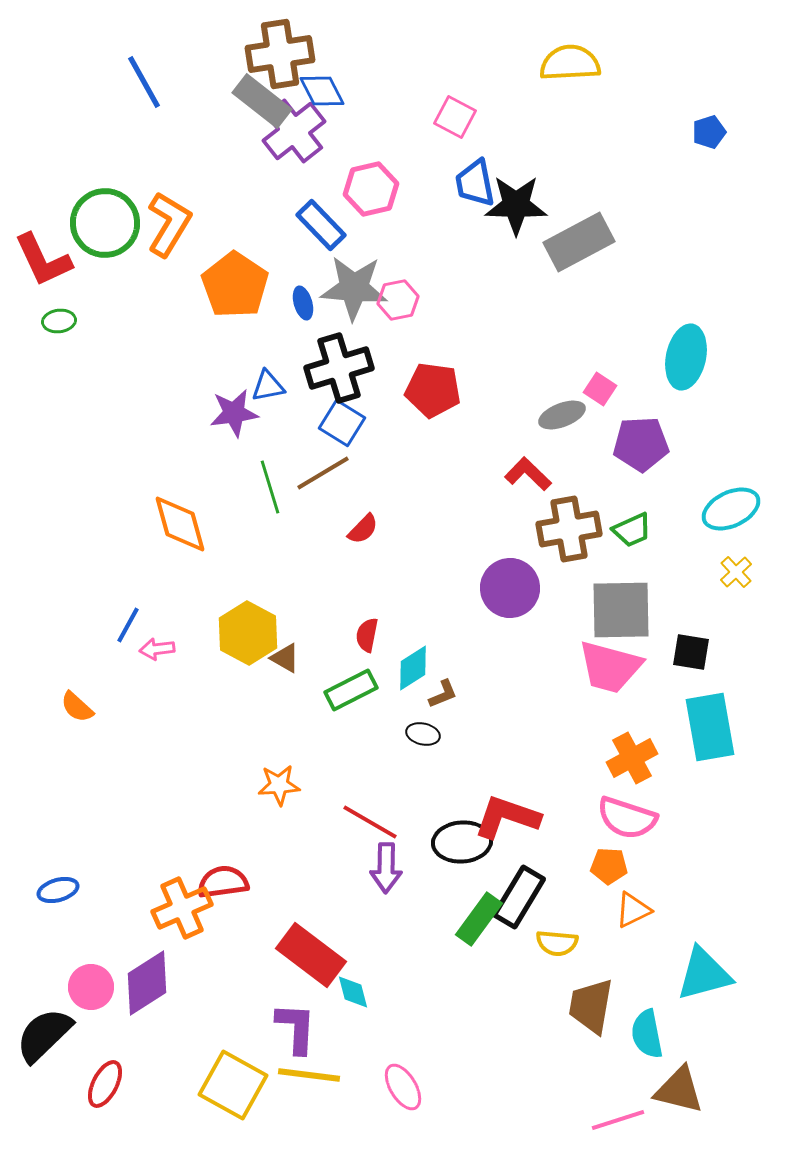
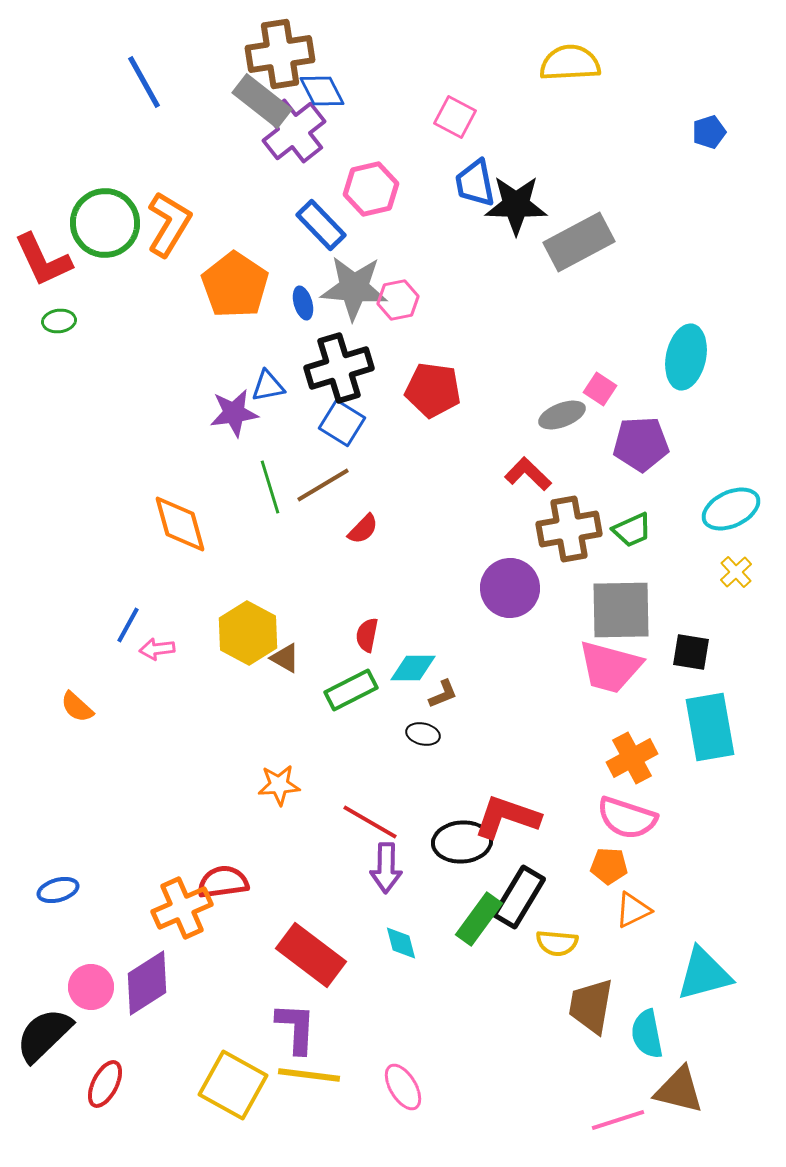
brown line at (323, 473): moved 12 px down
cyan diamond at (413, 668): rotated 33 degrees clockwise
cyan diamond at (353, 992): moved 48 px right, 49 px up
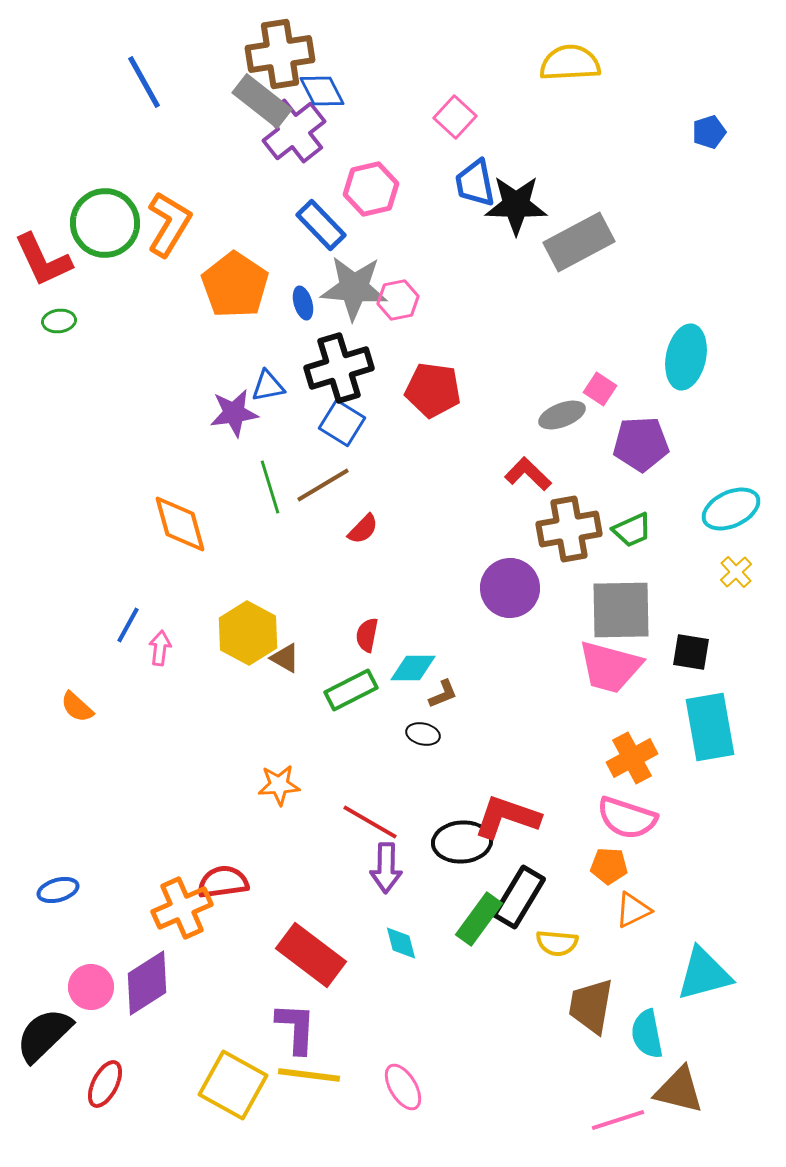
pink square at (455, 117): rotated 15 degrees clockwise
pink arrow at (157, 649): moved 3 px right, 1 px up; rotated 104 degrees clockwise
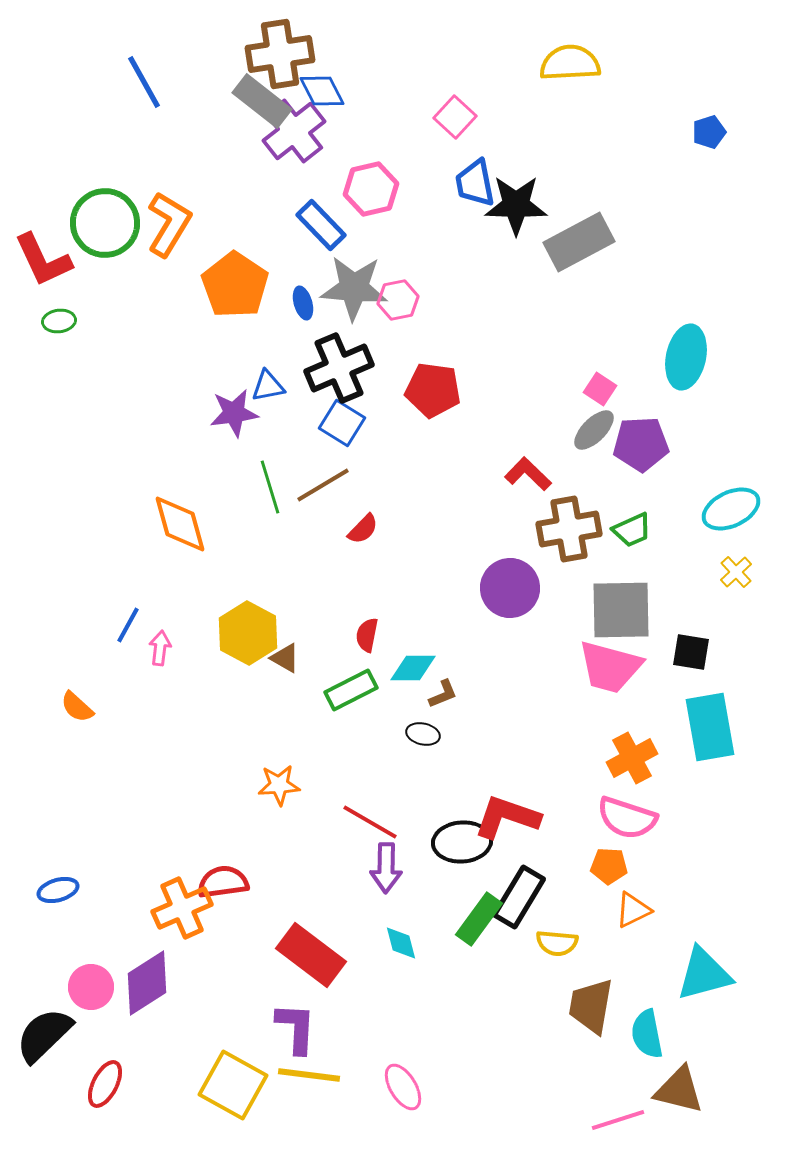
black cross at (339, 368): rotated 6 degrees counterclockwise
gray ellipse at (562, 415): moved 32 px right, 15 px down; rotated 24 degrees counterclockwise
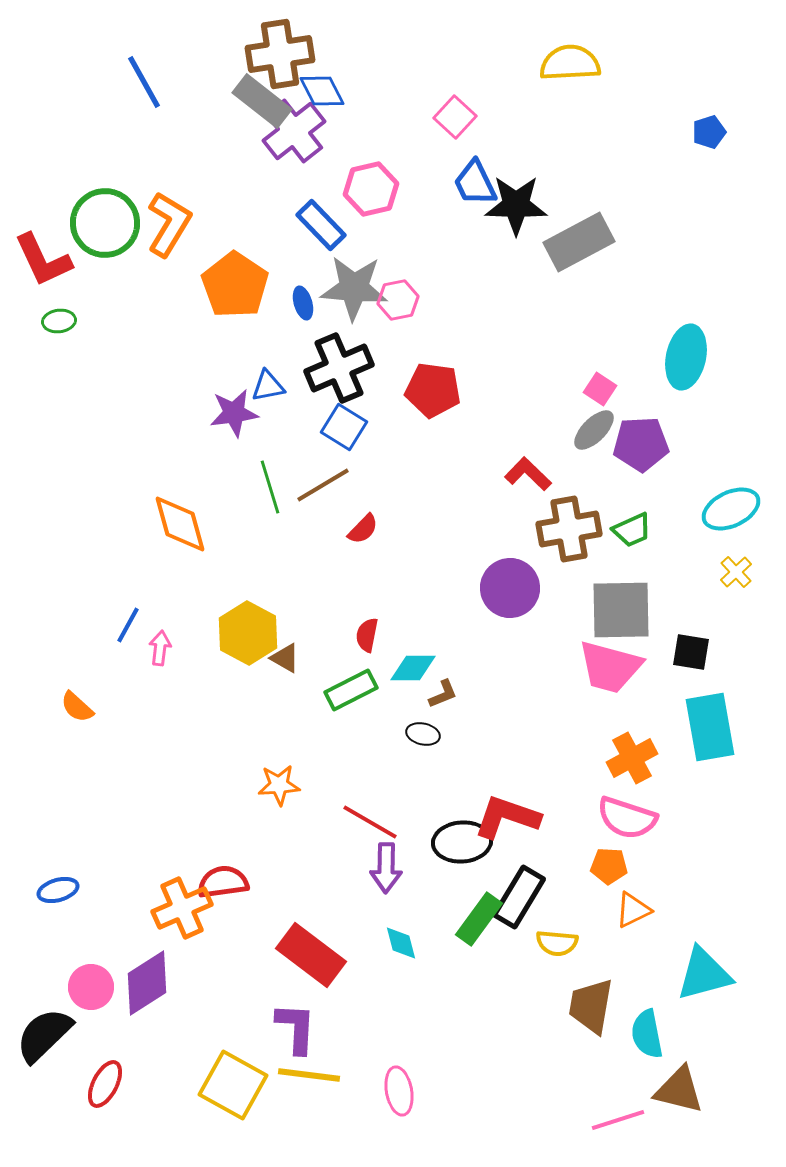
blue trapezoid at (475, 183): rotated 15 degrees counterclockwise
blue square at (342, 423): moved 2 px right, 4 px down
pink ellipse at (403, 1087): moved 4 px left, 4 px down; rotated 21 degrees clockwise
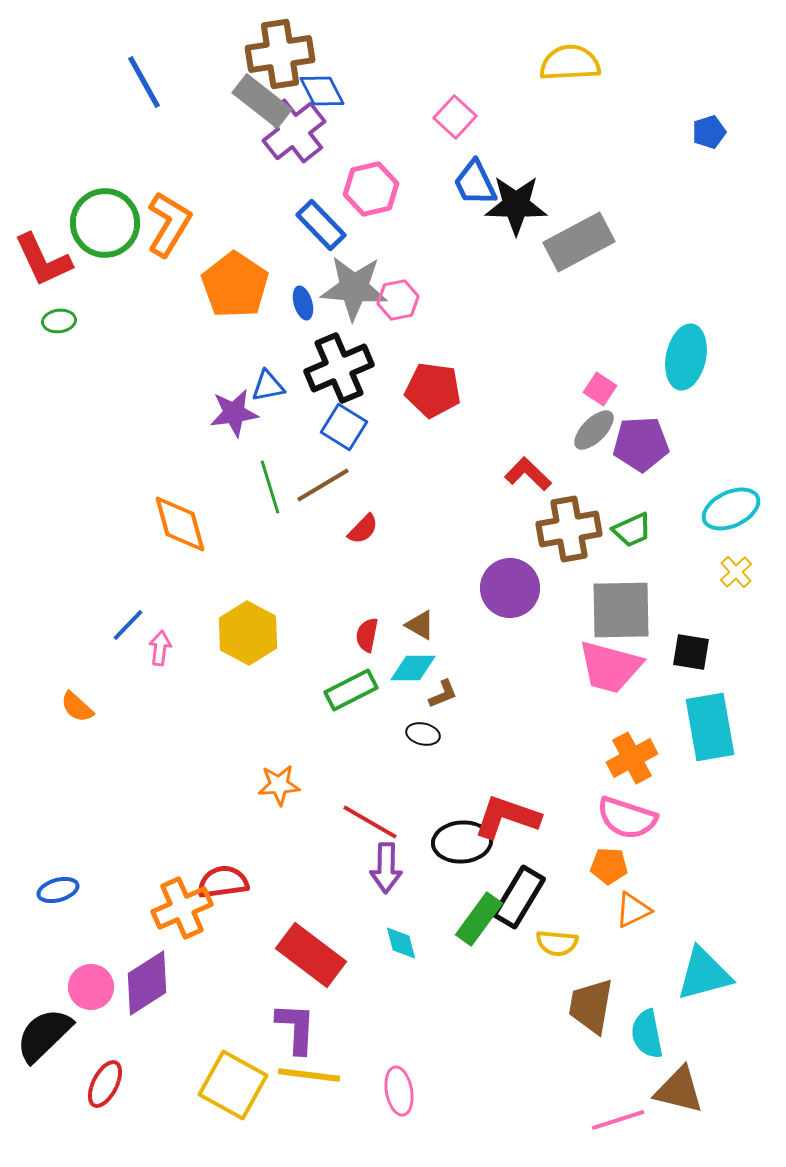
blue line at (128, 625): rotated 15 degrees clockwise
brown triangle at (285, 658): moved 135 px right, 33 px up
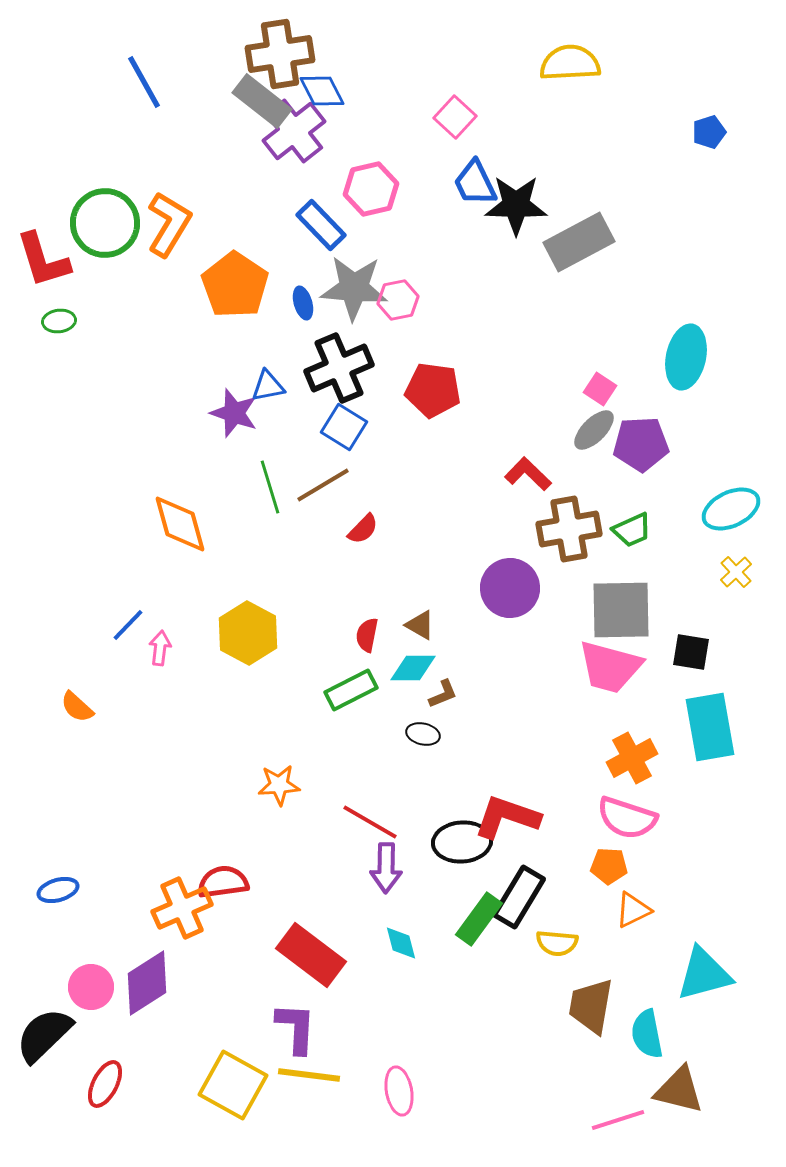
red L-shape at (43, 260): rotated 8 degrees clockwise
purple star at (234, 413): rotated 27 degrees clockwise
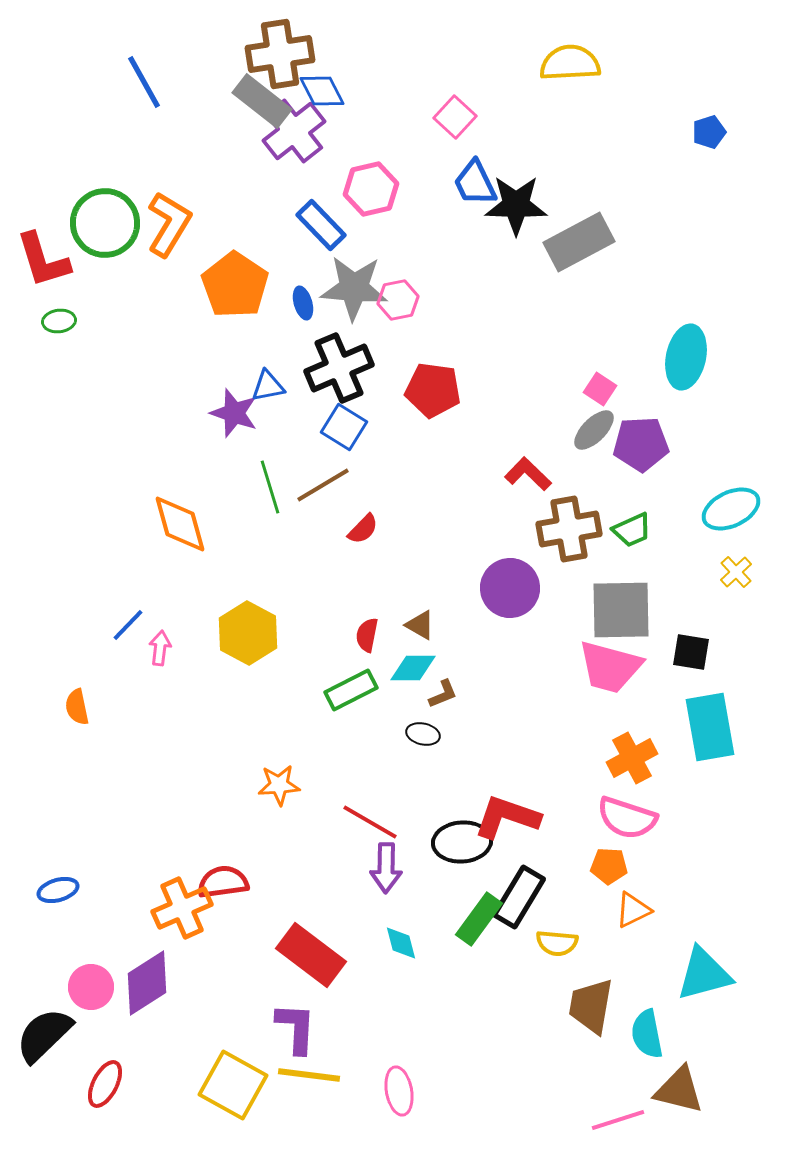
orange semicircle at (77, 707): rotated 36 degrees clockwise
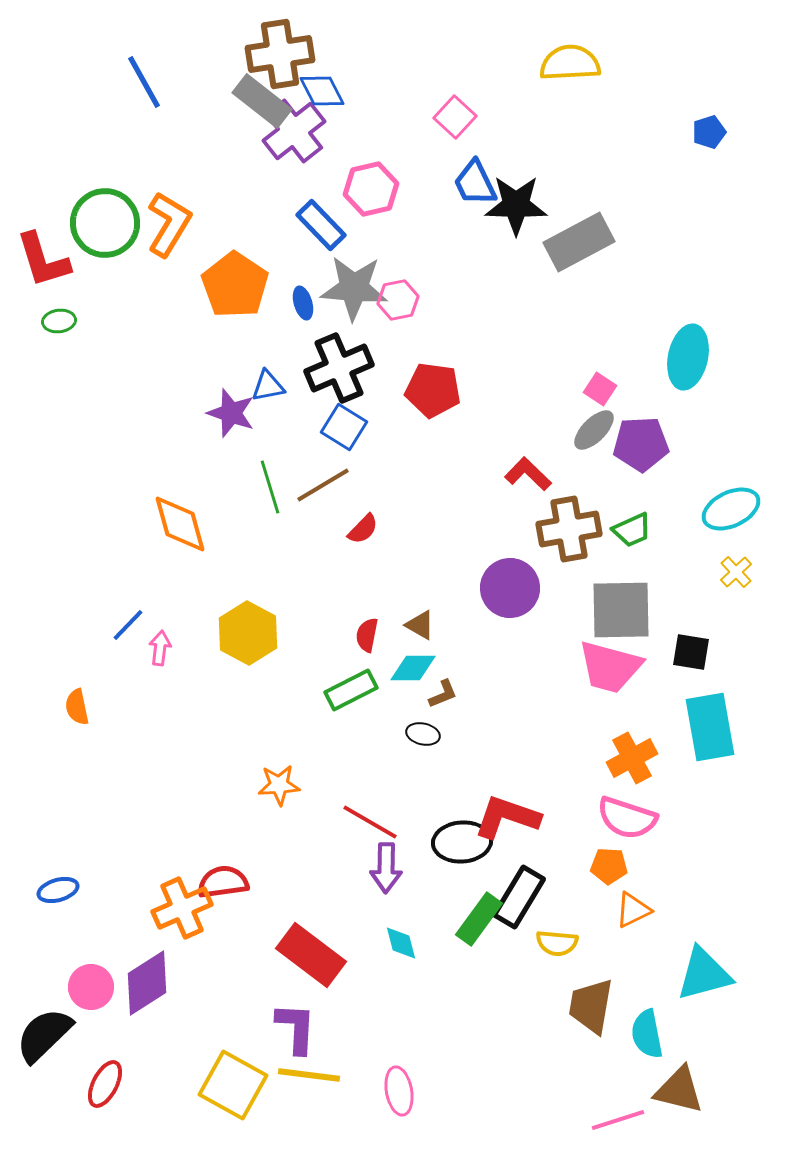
cyan ellipse at (686, 357): moved 2 px right
purple star at (234, 413): moved 3 px left
